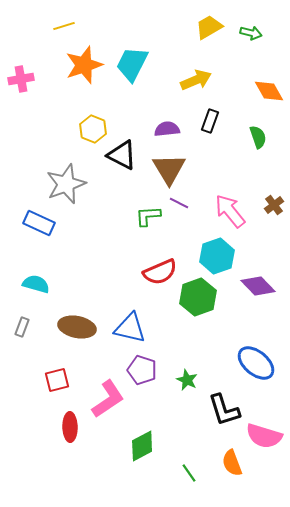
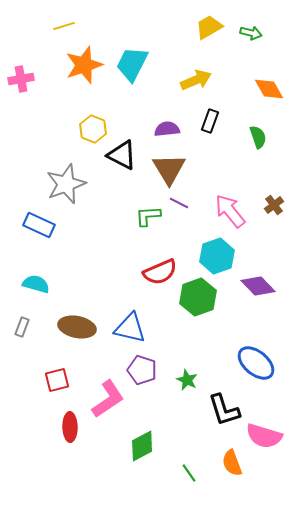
orange diamond: moved 2 px up
blue rectangle: moved 2 px down
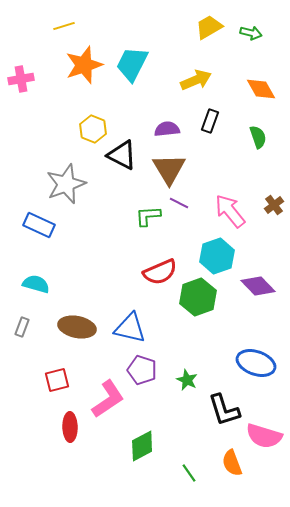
orange diamond: moved 8 px left
blue ellipse: rotated 21 degrees counterclockwise
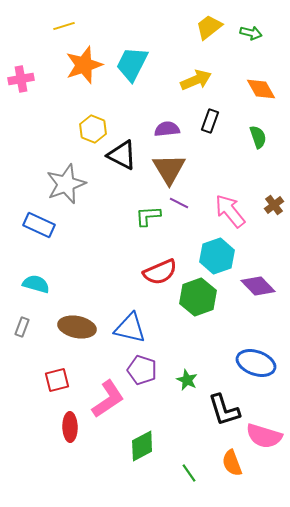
yellow trapezoid: rotated 8 degrees counterclockwise
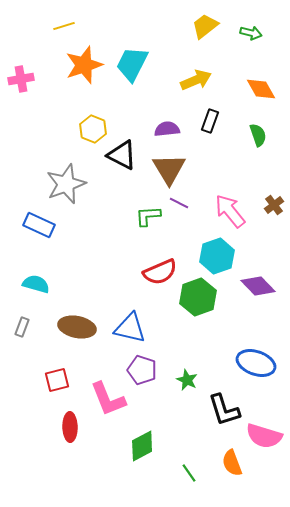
yellow trapezoid: moved 4 px left, 1 px up
green semicircle: moved 2 px up
pink L-shape: rotated 102 degrees clockwise
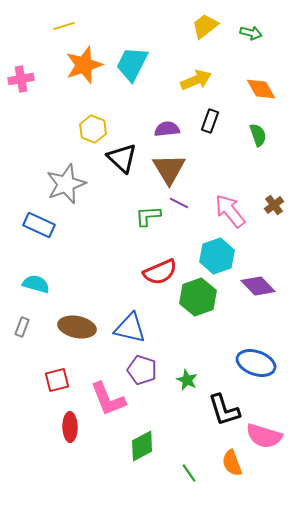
black triangle: moved 3 px down; rotated 16 degrees clockwise
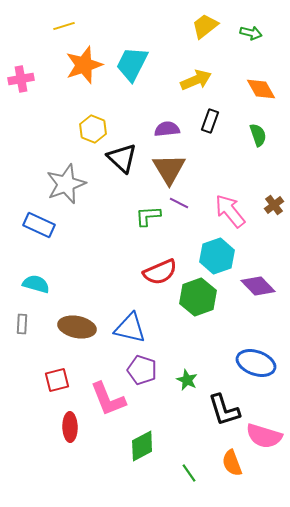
gray rectangle: moved 3 px up; rotated 18 degrees counterclockwise
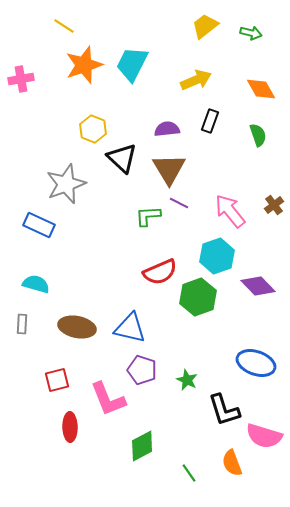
yellow line: rotated 50 degrees clockwise
